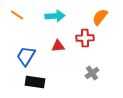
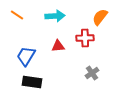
black rectangle: moved 3 px left
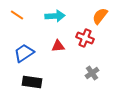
orange semicircle: moved 1 px up
red cross: rotated 24 degrees clockwise
blue trapezoid: moved 2 px left, 3 px up; rotated 25 degrees clockwise
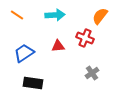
cyan arrow: moved 1 px up
black rectangle: moved 1 px right, 1 px down
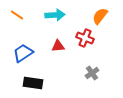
blue trapezoid: moved 1 px left
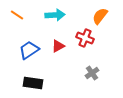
red triangle: rotated 24 degrees counterclockwise
blue trapezoid: moved 6 px right, 3 px up
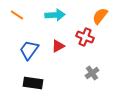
red cross: moved 1 px up
blue trapezoid: rotated 20 degrees counterclockwise
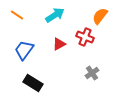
cyan arrow: rotated 30 degrees counterclockwise
red triangle: moved 1 px right, 2 px up
blue trapezoid: moved 5 px left
black rectangle: rotated 24 degrees clockwise
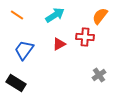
red cross: rotated 18 degrees counterclockwise
gray cross: moved 7 px right, 2 px down
black rectangle: moved 17 px left
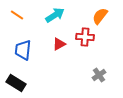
blue trapezoid: moved 1 px left; rotated 30 degrees counterclockwise
